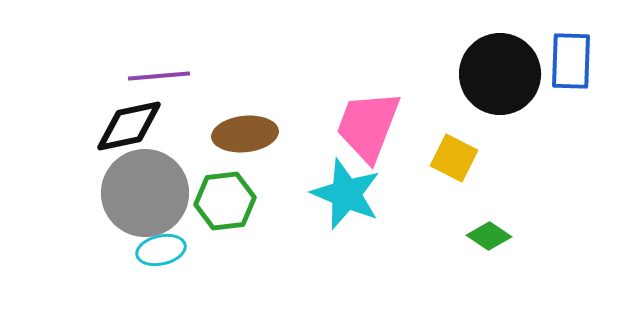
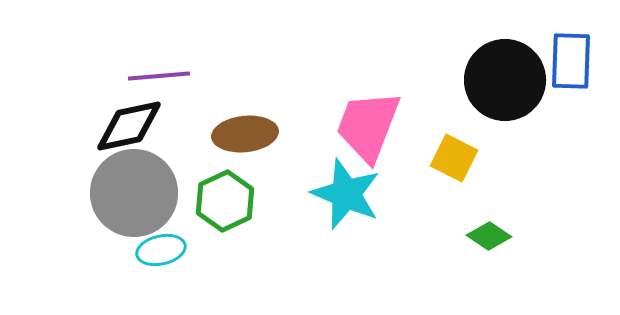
black circle: moved 5 px right, 6 px down
gray circle: moved 11 px left
green hexagon: rotated 18 degrees counterclockwise
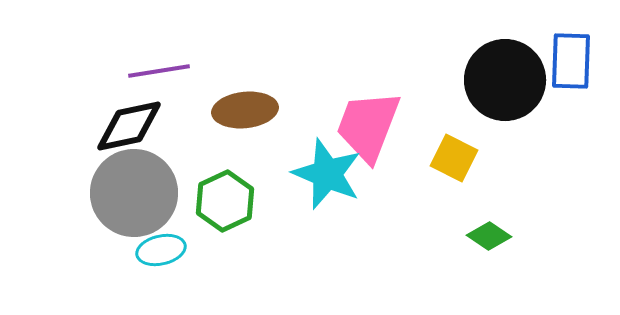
purple line: moved 5 px up; rotated 4 degrees counterclockwise
brown ellipse: moved 24 px up
cyan star: moved 19 px left, 20 px up
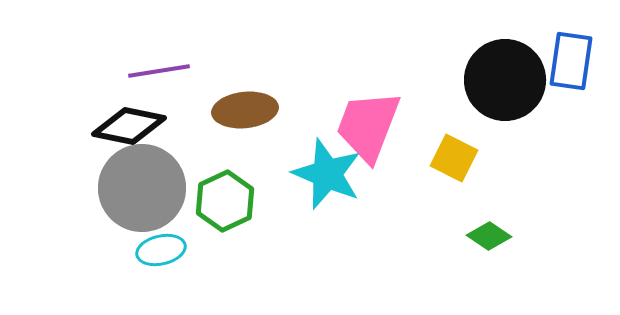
blue rectangle: rotated 6 degrees clockwise
black diamond: rotated 24 degrees clockwise
gray circle: moved 8 px right, 5 px up
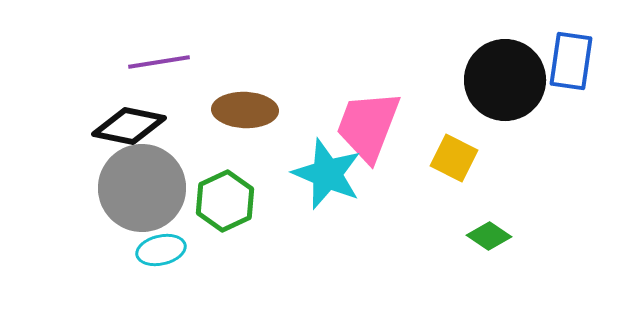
purple line: moved 9 px up
brown ellipse: rotated 8 degrees clockwise
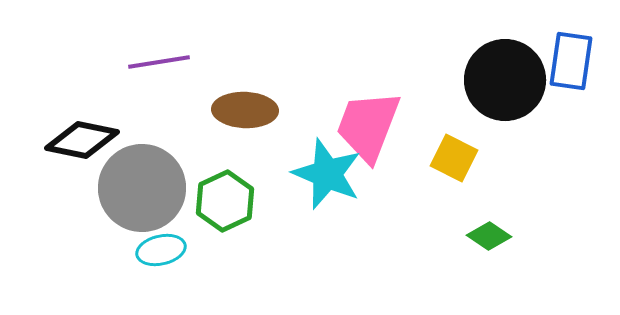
black diamond: moved 47 px left, 14 px down
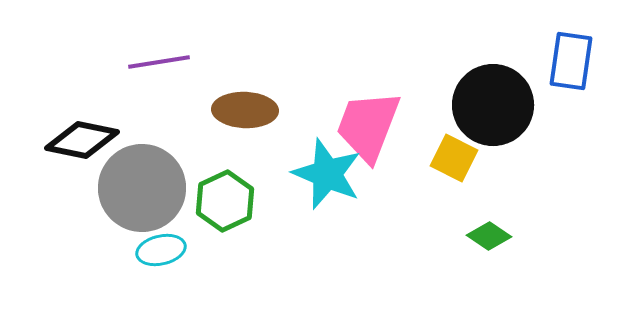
black circle: moved 12 px left, 25 px down
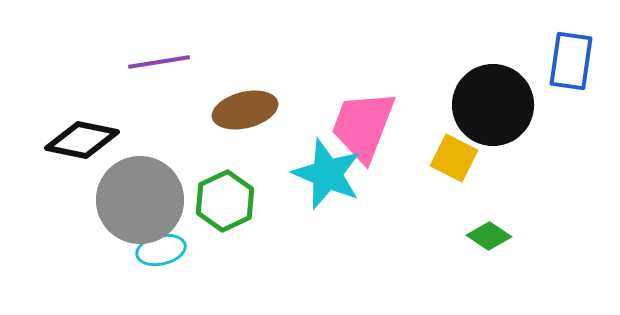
brown ellipse: rotated 16 degrees counterclockwise
pink trapezoid: moved 5 px left
gray circle: moved 2 px left, 12 px down
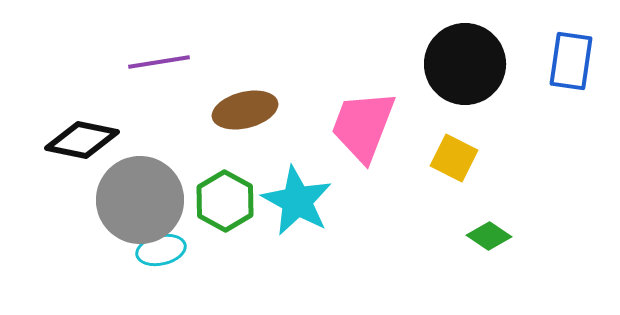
black circle: moved 28 px left, 41 px up
cyan star: moved 30 px left, 27 px down; rotated 6 degrees clockwise
green hexagon: rotated 6 degrees counterclockwise
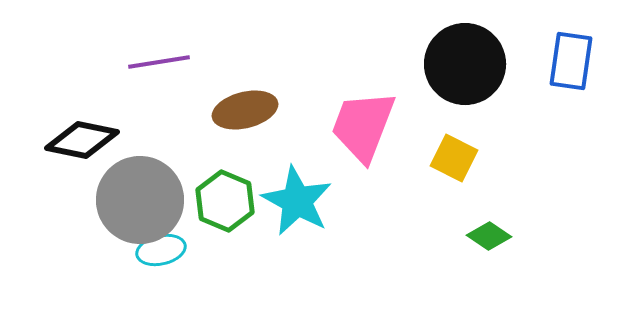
green hexagon: rotated 6 degrees counterclockwise
